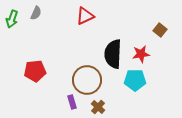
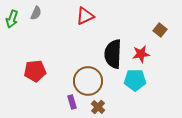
brown circle: moved 1 px right, 1 px down
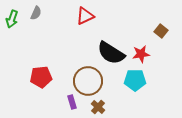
brown square: moved 1 px right, 1 px down
black semicircle: moved 2 px left, 1 px up; rotated 60 degrees counterclockwise
red pentagon: moved 6 px right, 6 px down
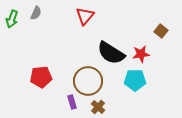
red triangle: rotated 24 degrees counterclockwise
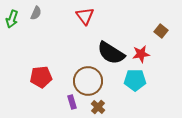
red triangle: rotated 18 degrees counterclockwise
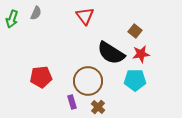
brown square: moved 26 px left
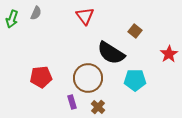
red star: moved 28 px right; rotated 24 degrees counterclockwise
brown circle: moved 3 px up
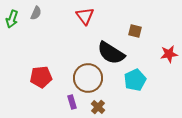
brown square: rotated 24 degrees counterclockwise
red star: rotated 24 degrees clockwise
cyan pentagon: rotated 25 degrees counterclockwise
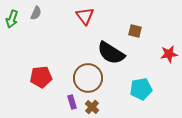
cyan pentagon: moved 6 px right, 9 px down; rotated 15 degrees clockwise
brown cross: moved 6 px left
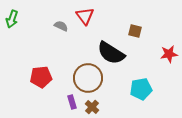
gray semicircle: moved 25 px right, 13 px down; rotated 88 degrees counterclockwise
